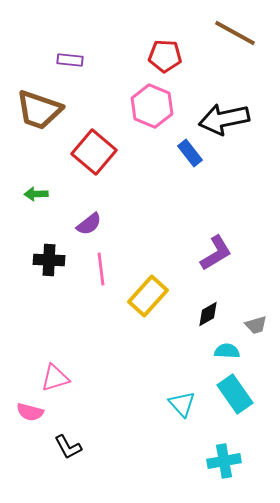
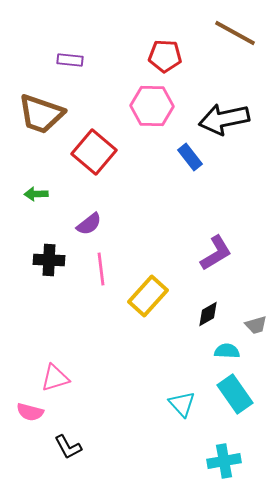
pink hexagon: rotated 21 degrees counterclockwise
brown trapezoid: moved 2 px right, 4 px down
blue rectangle: moved 4 px down
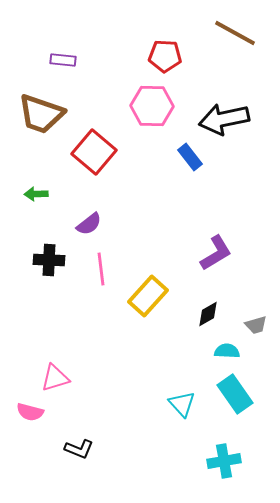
purple rectangle: moved 7 px left
black L-shape: moved 11 px right, 2 px down; rotated 40 degrees counterclockwise
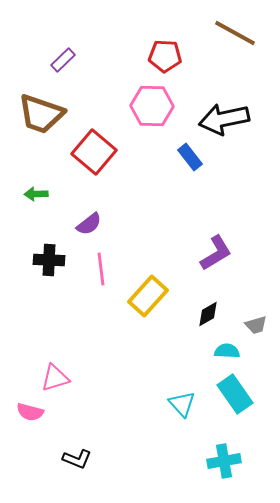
purple rectangle: rotated 50 degrees counterclockwise
black L-shape: moved 2 px left, 10 px down
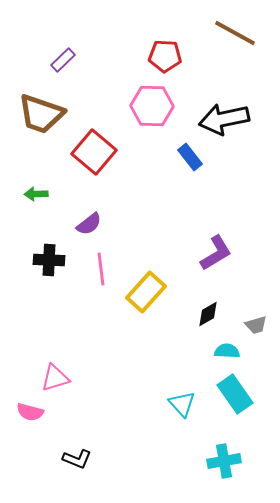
yellow rectangle: moved 2 px left, 4 px up
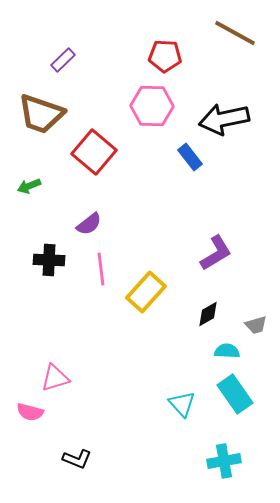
green arrow: moved 7 px left, 8 px up; rotated 20 degrees counterclockwise
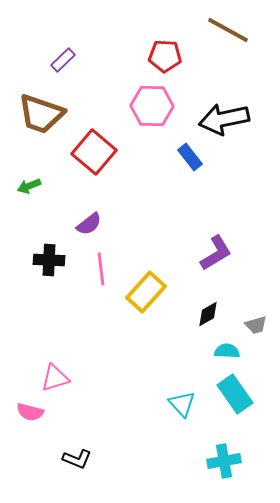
brown line: moved 7 px left, 3 px up
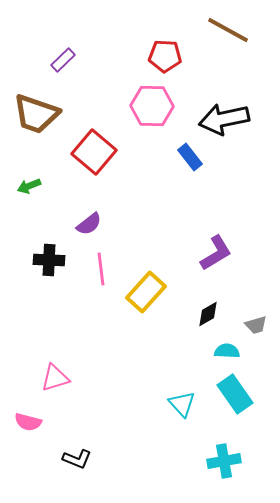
brown trapezoid: moved 5 px left
pink semicircle: moved 2 px left, 10 px down
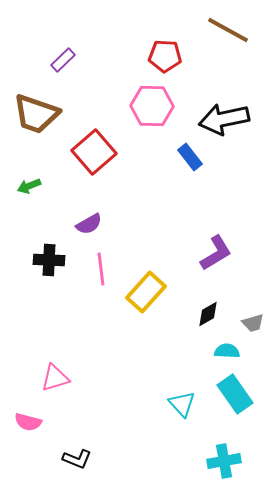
red square: rotated 9 degrees clockwise
purple semicircle: rotated 8 degrees clockwise
gray trapezoid: moved 3 px left, 2 px up
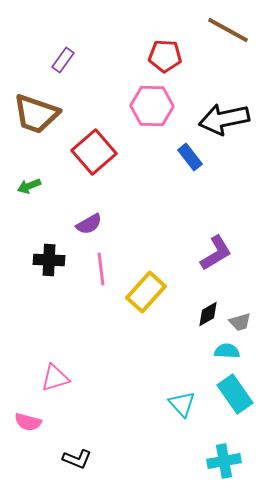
purple rectangle: rotated 10 degrees counterclockwise
gray trapezoid: moved 13 px left, 1 px up
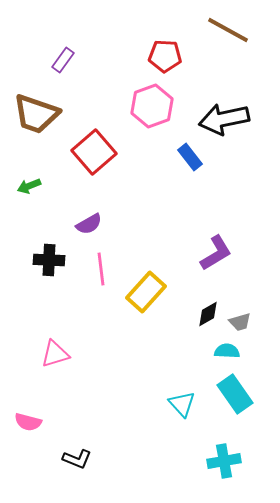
pink hexagon: rotated 21 degrees counterclockwise
pink triangle: moved 24 px up
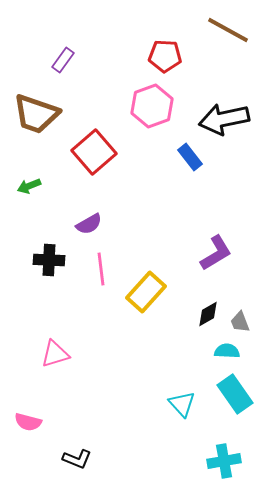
gray trapezoid: rotated 85 degrees clockwise
